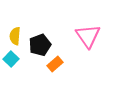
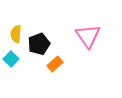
yellow semicircle: moved 1 px right, 2 px up
black pentagon: moved 1 px left, 1 px up
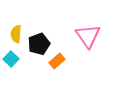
orange rectangle: moved 2 px right, 3 px up
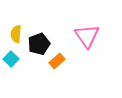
pink triangle: moved 1 px left
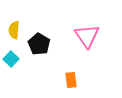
yellow semicircle: moved 2 px left, 4 px up
black pentagon: rotated 20 degrees counterclockwise
orange rectangle: moved 14 px right, 19 px down; rotated 56 degrees counterclockwise
